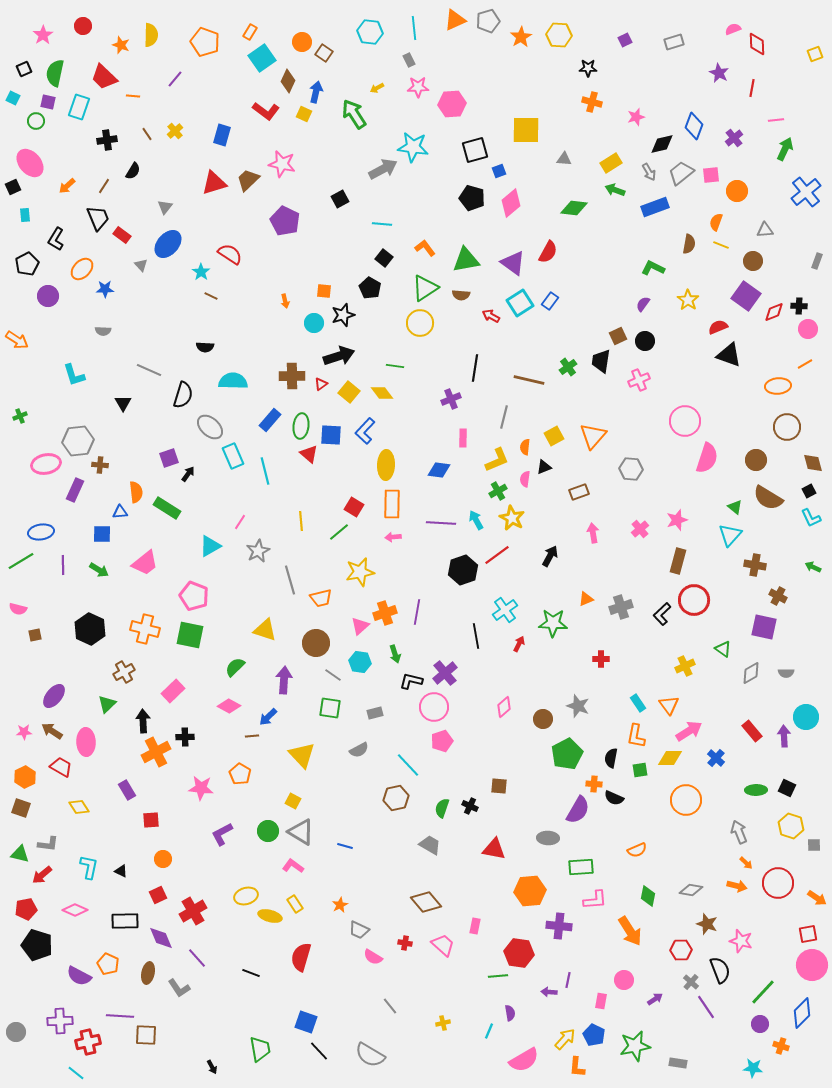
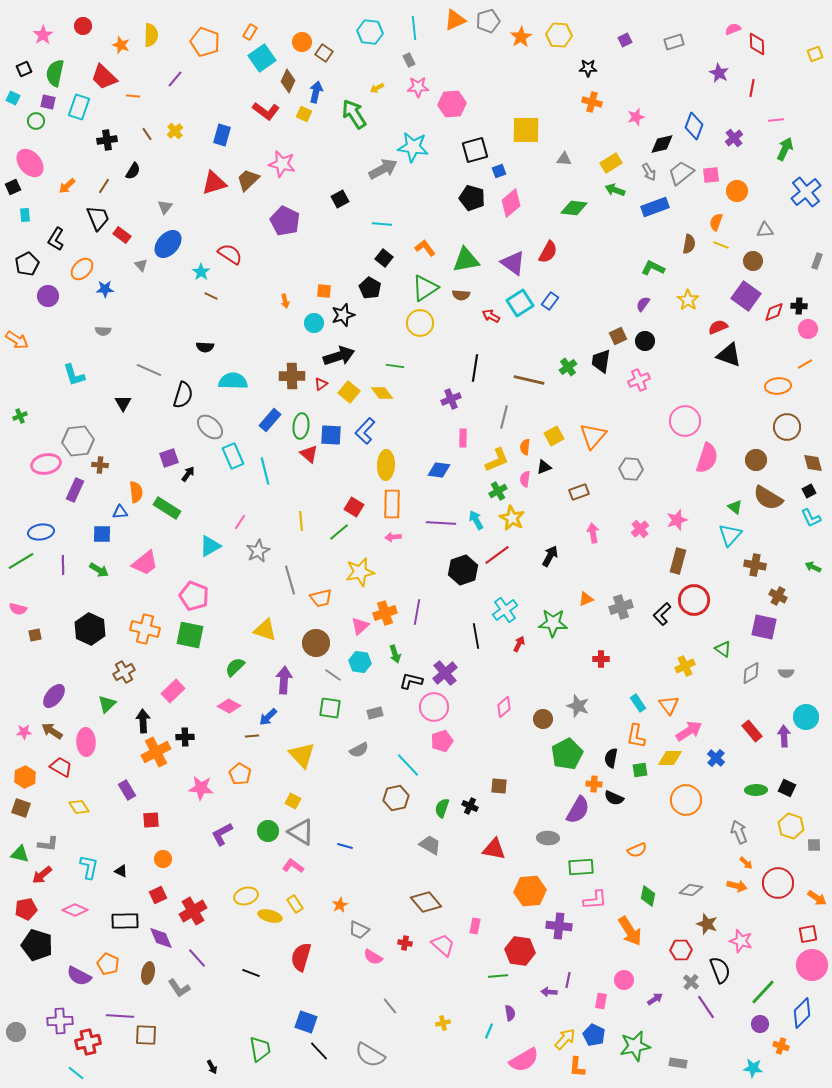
red hexagon at (519, 953): moved 1 px right, 2 px up
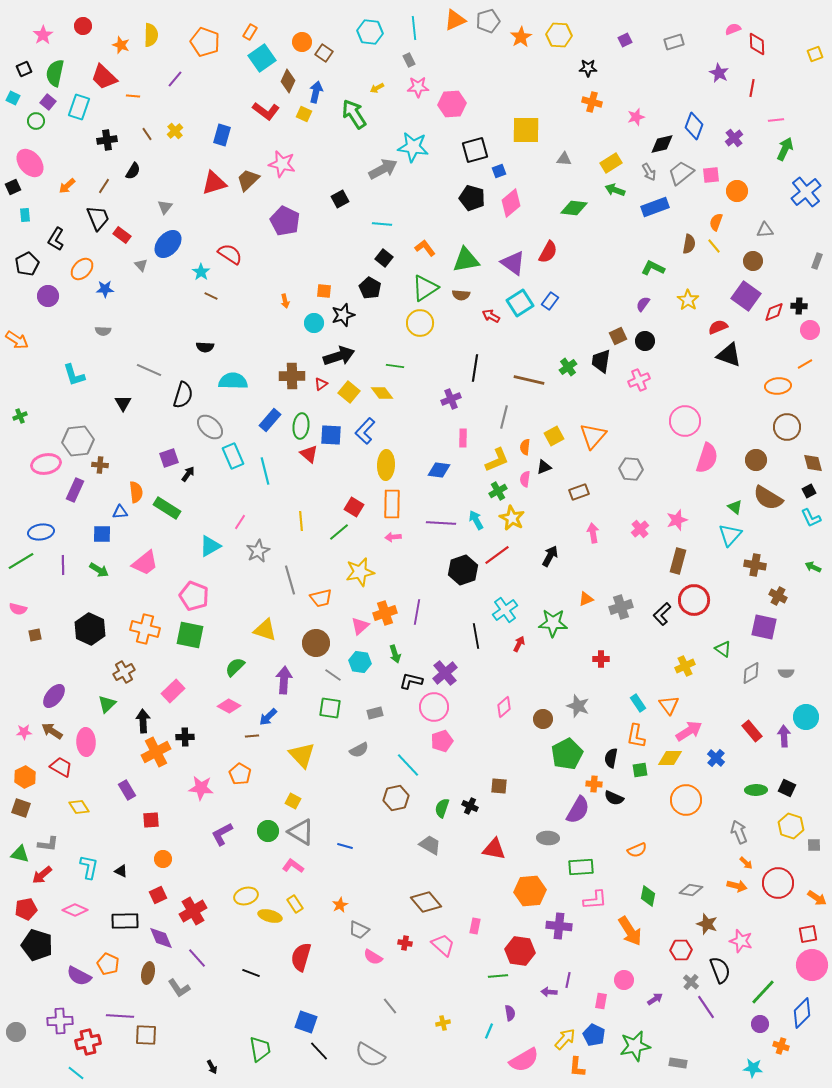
purple square at (48, 102): rotated 28 degrees clockwise
yellow line at (721, 245): moved 7 px left, 1 px down; rotated 28 degrees clockwise
pink circle at (808, 329): moved 2 px right, 1 px down
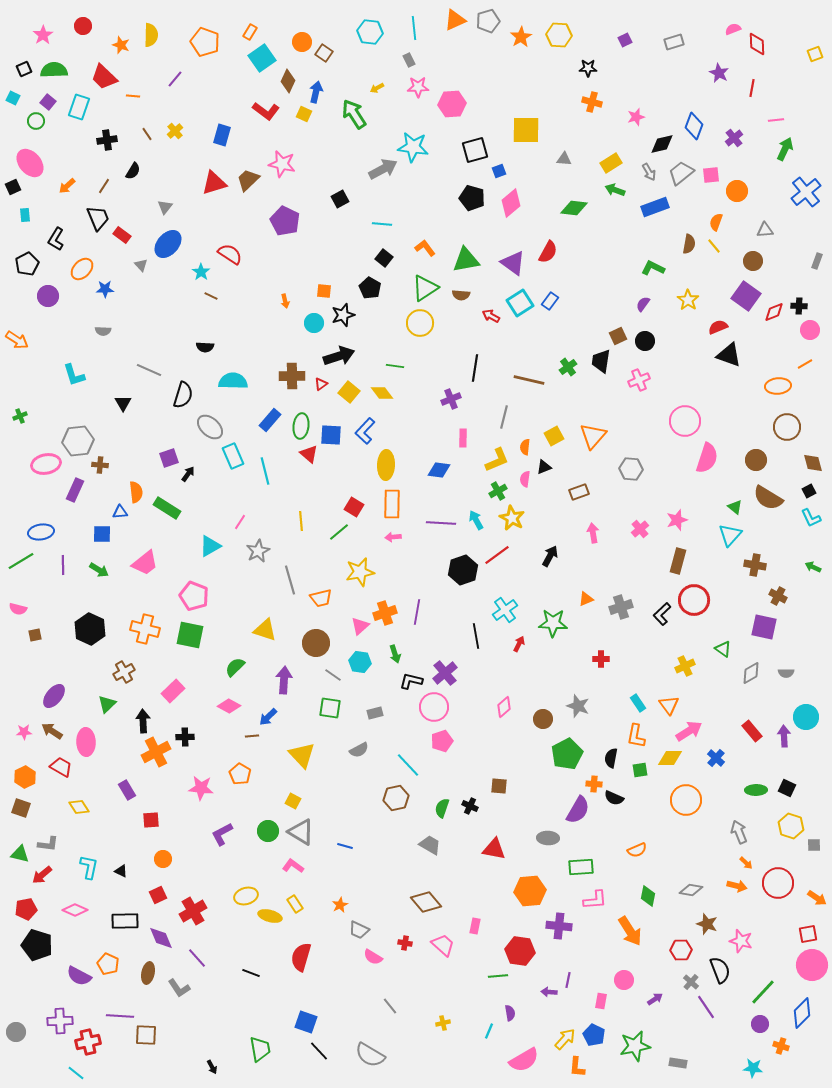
green semicircle at (55, 73): moved 1 px left, 3 px up; rotated 76 degrees clockwise
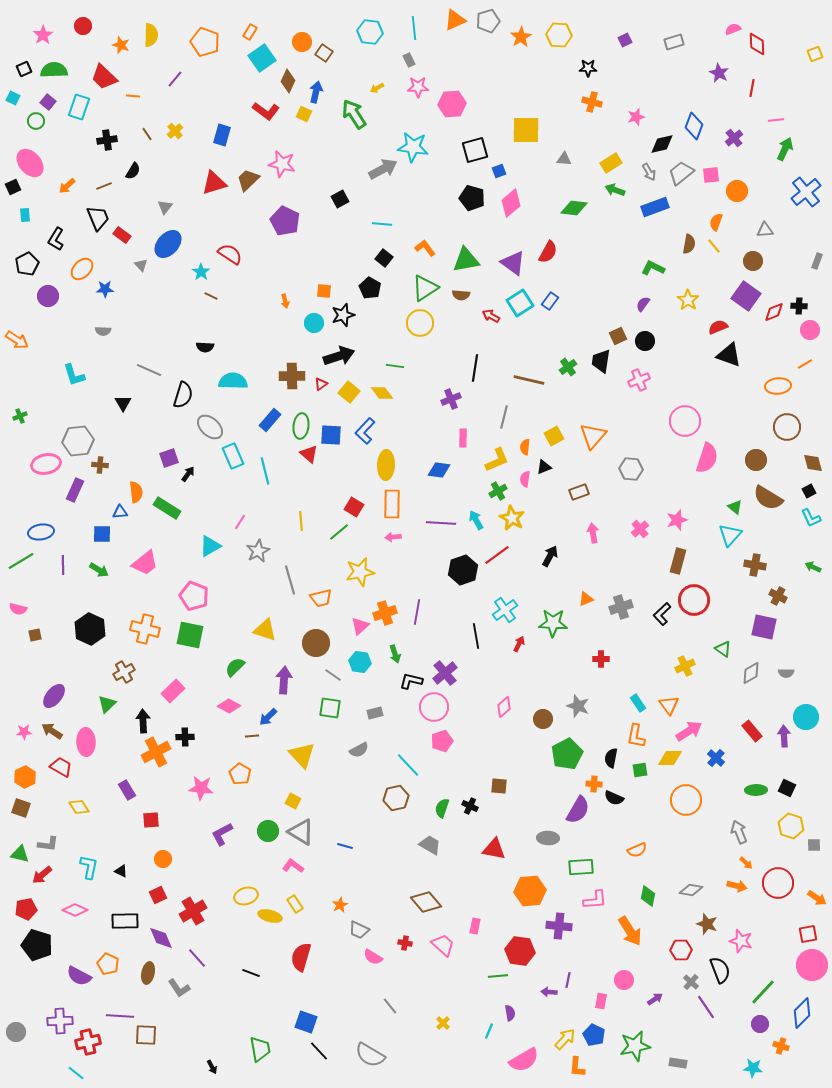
brown line at (104, 186): rotated 35 degrees clockwise
yellow cross at (443, 1023): rotated 32 degrees counterclockwise
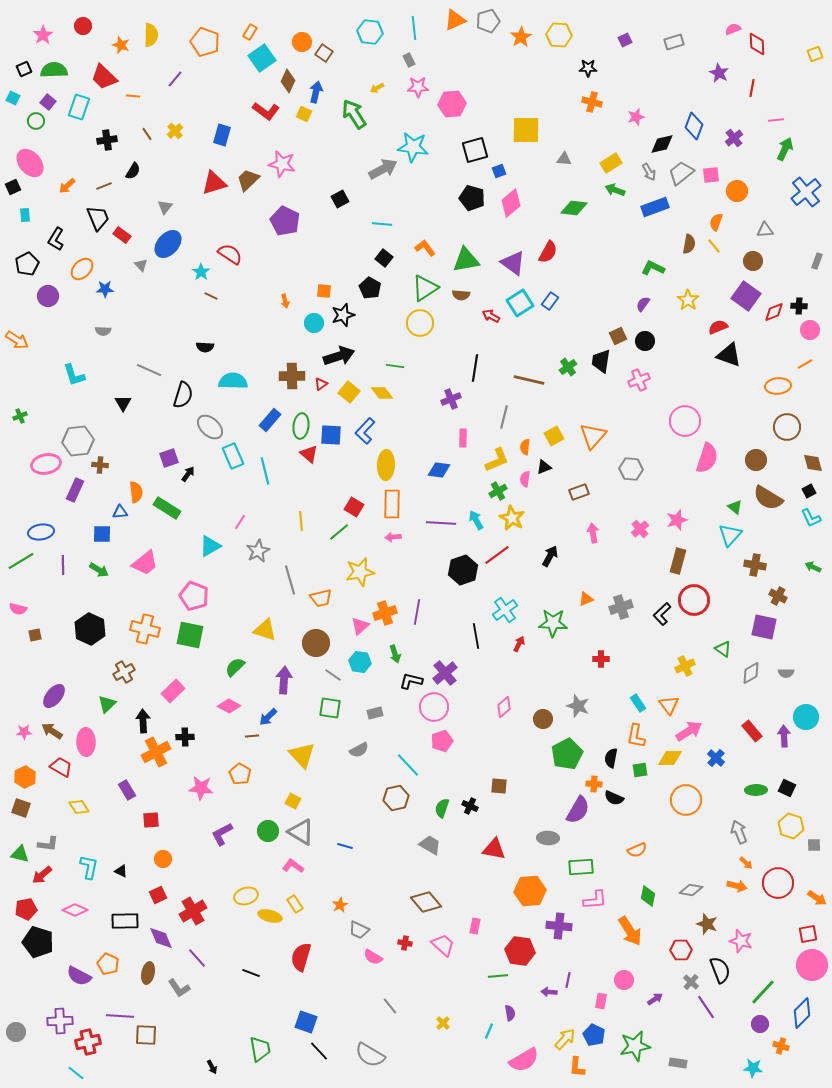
black pentagon at (37, 945): moved 1 px right, 3 px up
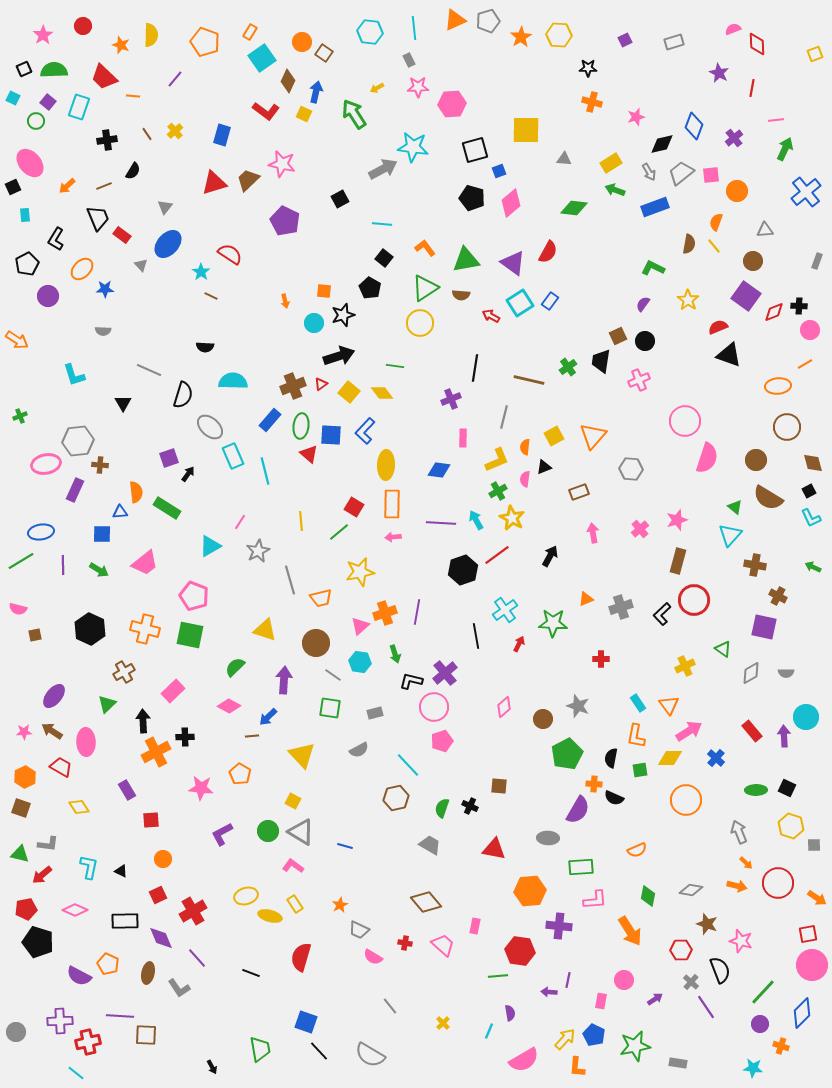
brown cross at (292, 376): moved 1 px right, 10 px down; rotated 20 degrees counterclockwise
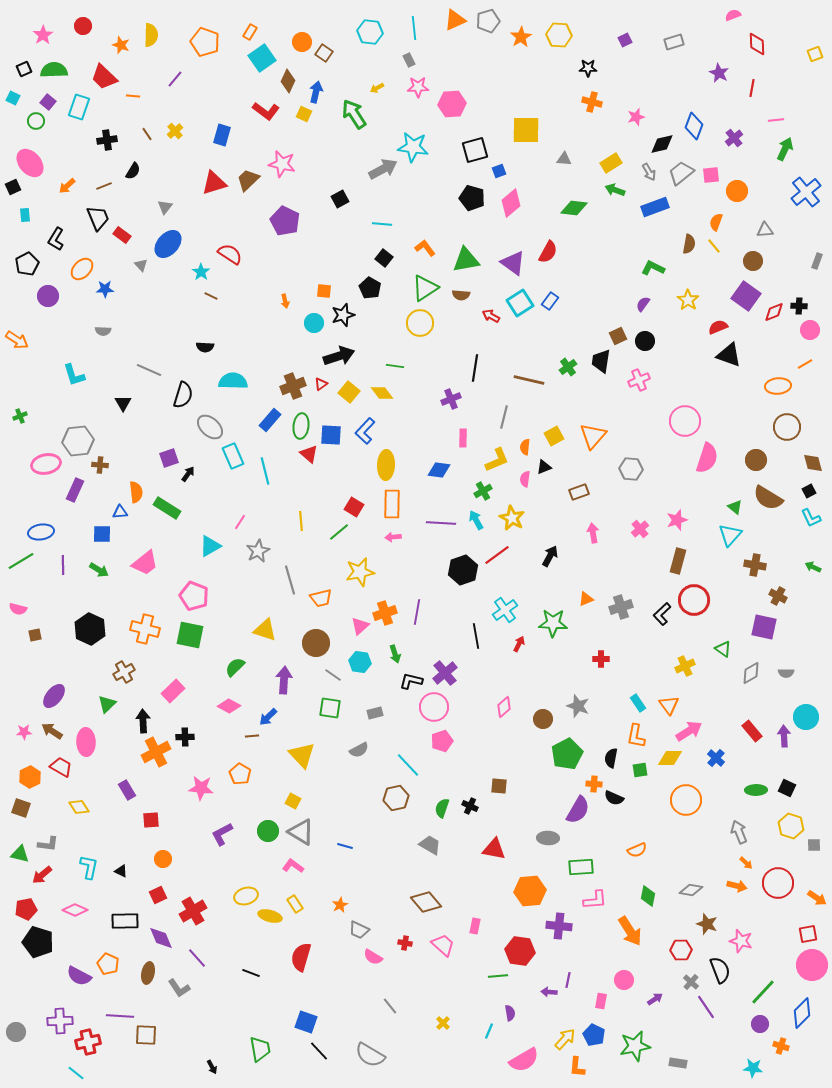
pink semicircle at (733, 29): moved 14 px up
green cross at (498, 491): moved 15 px left
orange hexagon at (25, 777): moved 5 px right
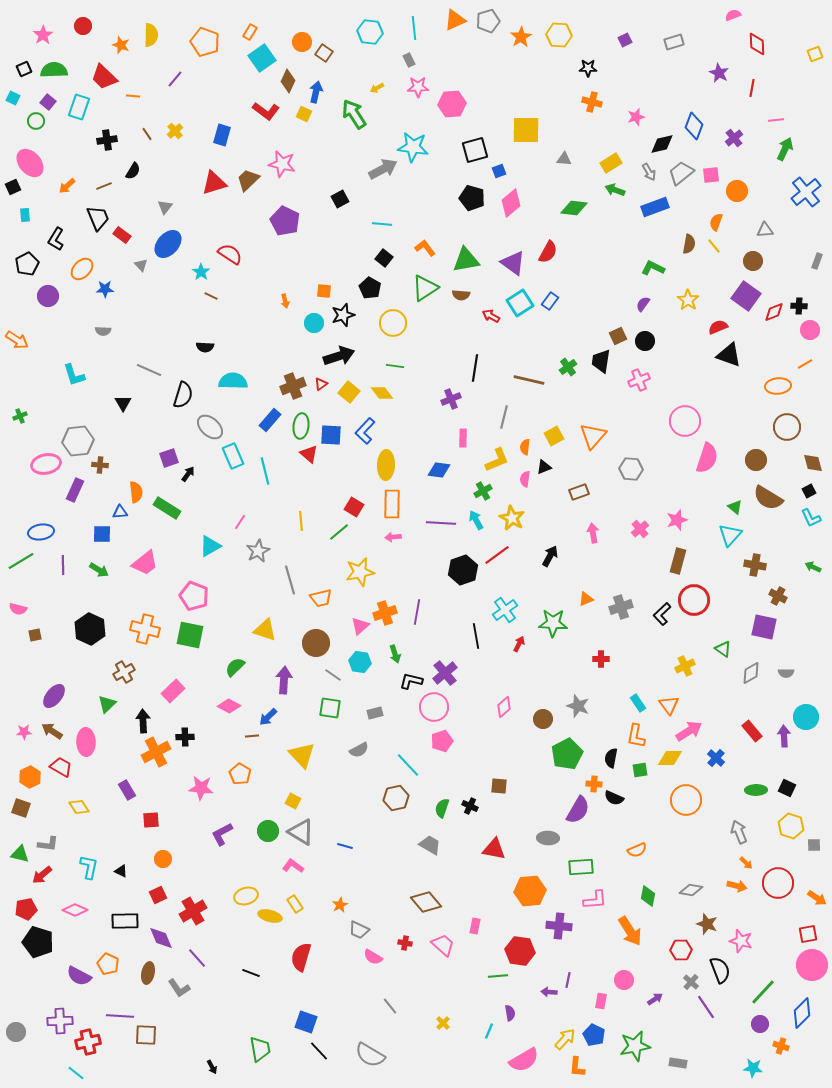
yellow circle at (420, 323): moved 27 px left
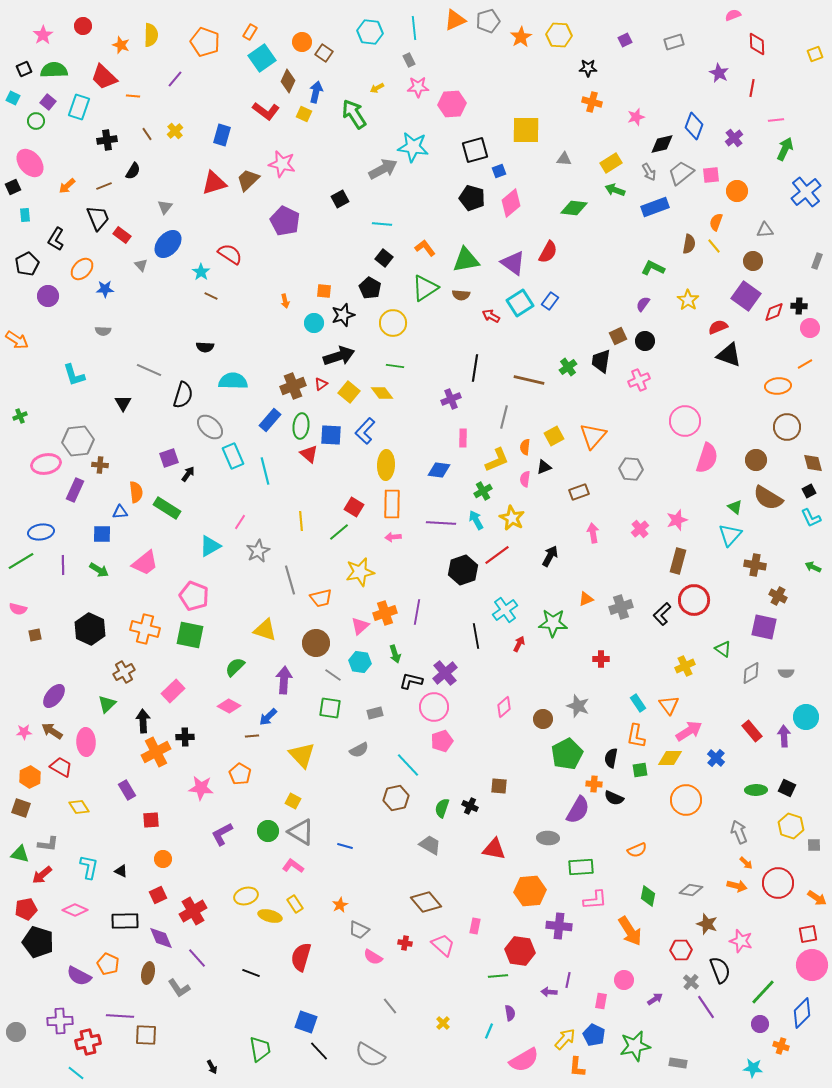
pink circle at (810, 330): moved 2 px up
